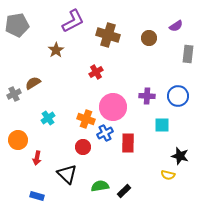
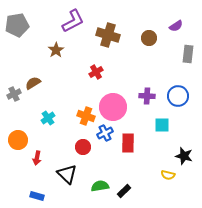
orange cross: moved 3 px up
black star: moved 4 px right
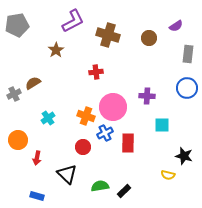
red cross: rotated 24 degrees clockwise
blue circle: moved 9 px right, 8 px up
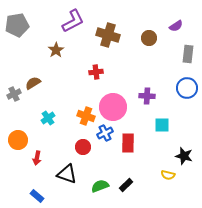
black triangle: rotated 25 degrees counterclockwise
green semicircle: rotated 12 degrees counterclockwise
black rectangle: moved 2 px right, 6 px up
blue rectangle: rotated 24 degrees clockwise
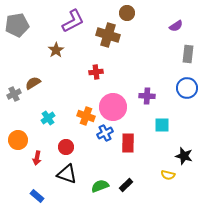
brown circle: moved 22 px left, 25 px up
red circle: moved 17 px left
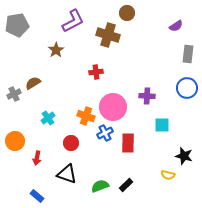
orange circle: moved 3 px left, 1 px down
red circle: moved 5 px right, 4 px up
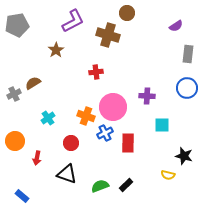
blue rectangle: moved 15 px left
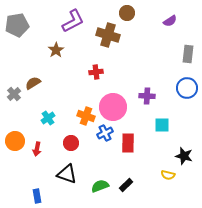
purple semicircle: moved 6 px left, 5 px up
gray cross: rotated 16 degrees counterclockwise
red arrow: moved 9 px up
blue rectangle: moved 15 px right; rotated 40 degrees clockwise
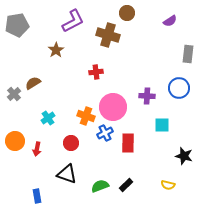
blue circle: moved 8 px left
yellow semicircle: moved 10 px down
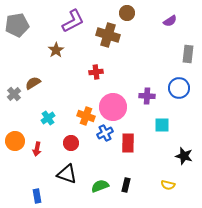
black rectangle: rotated 32 degrees counterclockwise
